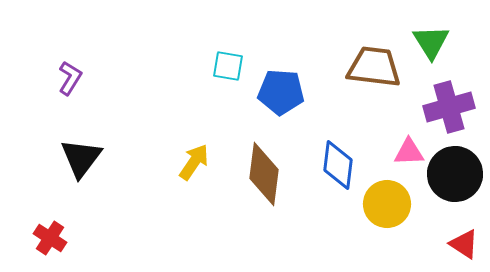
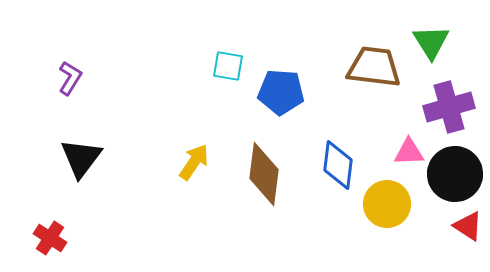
red triangle: moved 4 px right, 18 px up
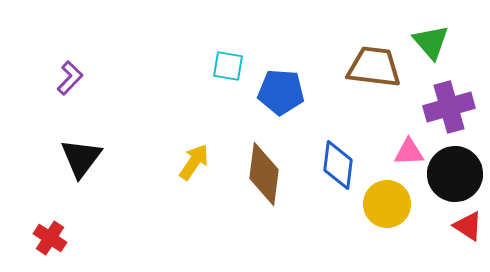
green triangle: rotated 9 degrees counterclockwise
purple L-shape: rotated 12 degrees clockwise
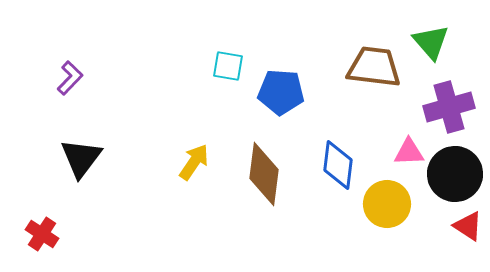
red cross: moved 8 px left, 4 px up
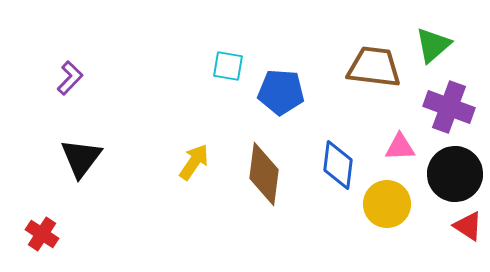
green triangle: moved 2 px right, 3 px down; rotated 30 degrees clockwise
purple cross: rotated 36 degrees clockwise
pink triangle: moved 9 px left, 5 px up
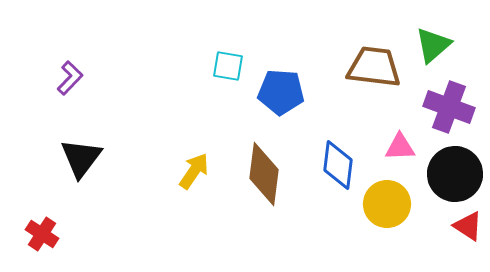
yellow arrow: moved 9 px down
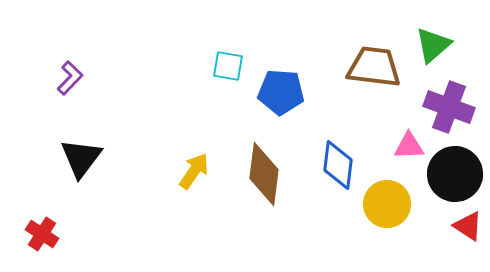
pink triangle: moved 9 px right, 1 px up
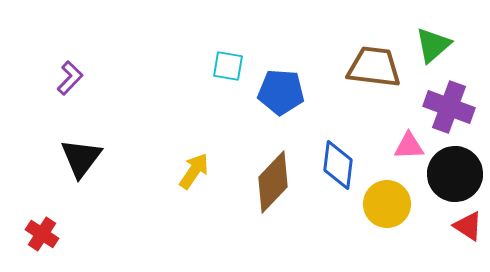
brown diamond: moved 9 px right, 8 px down; rotated 36 degrees clockwise
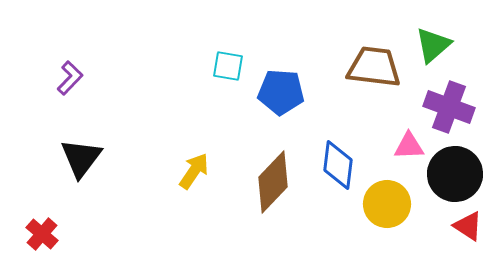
red cross: rotated 8 degrees clockwise
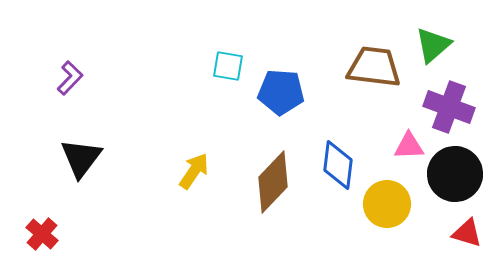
red triangle: moved 1 px left, 7 px down; rotated 16 degrees counterclockwise
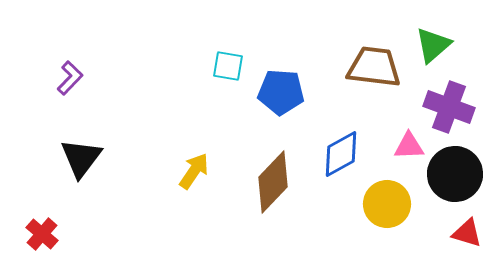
blue diamond: moved 3 px right, 11 px up; rotated 54 degrees clockwise
